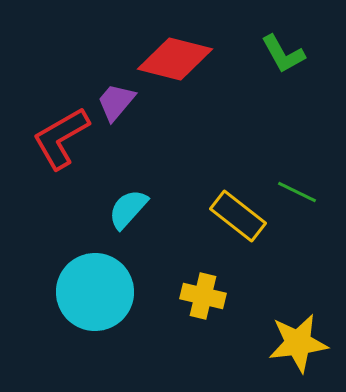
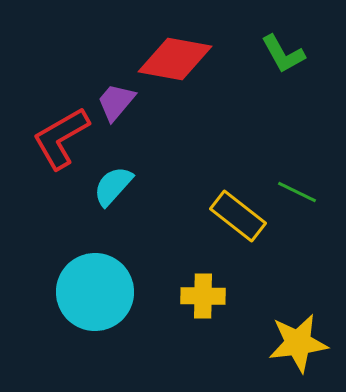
red diamond: rotated 4 degrees counterclockwise
cyan semicircle: moved 15 px left, 23 px up
yellow cross: rotated 12 degrees counterclockwise
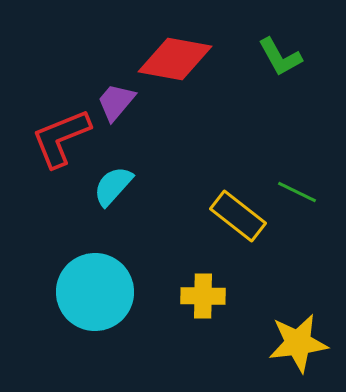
green L-shape: moved 3 px left, 3 px down
red L-shape: rotated 8 degrees clockwise
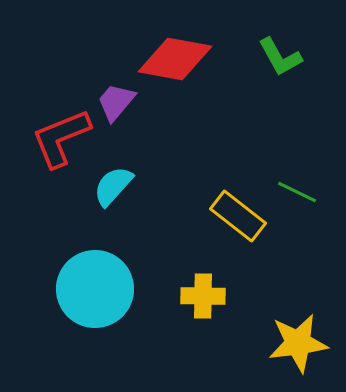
cyan circle: moved 3 px up
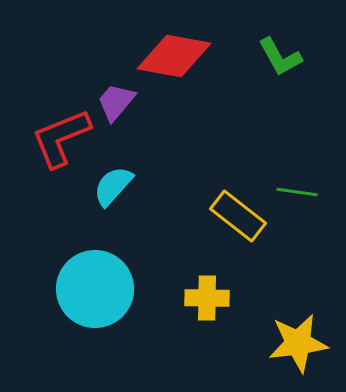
red diamond: moved 1 px left, 3 px up
green line: rotated 18 degrees counterclockwise
yellow cross: moved 4 px right, 2 px down
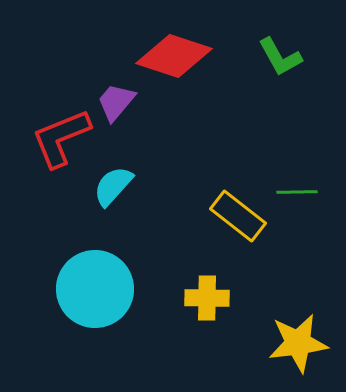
red diamond: rotated 8 degrees clockwise
green line: rotated 9 degrees counterclockwise
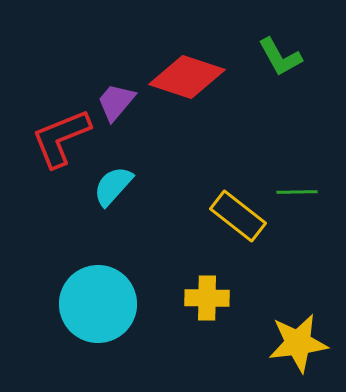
red diamond: moved 13 px right, 21 px down
cyan circle: moved 3 px right, 15 px down
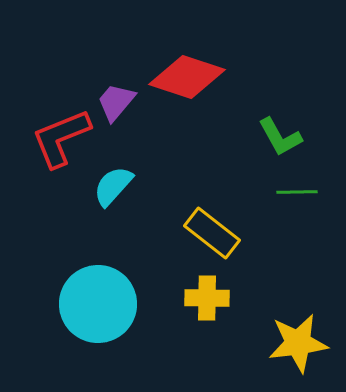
green L-shape: moved 80 px down
yellow rectangle: moved 26 px left, 17 px down
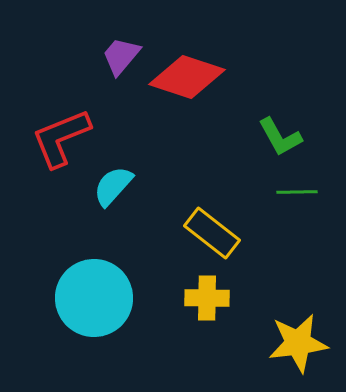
purple trapezoid: moved 5 px right, 46 px up
cyan circle: moved 4 px left, 6 px up
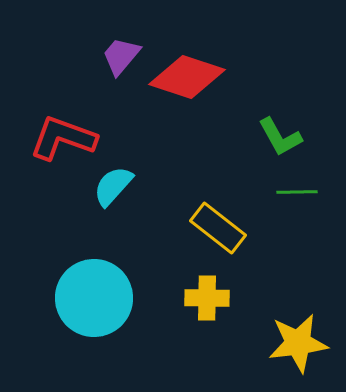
red L-shape: moved 2 px right; rotated 42 degrees clockwise
yellow rectangle: moved 6 px right, 5 px up
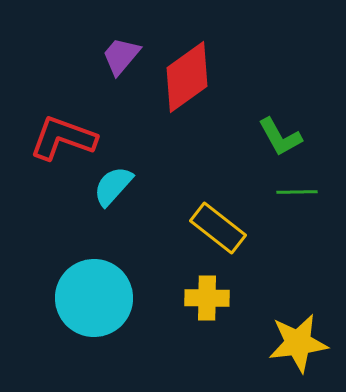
red diamond: rotated 54 degrees counterclockwise
